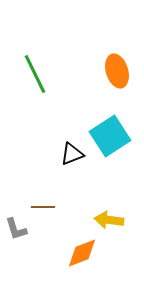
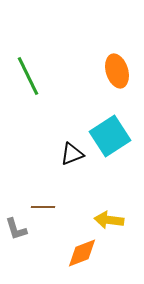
green line: moved 7 px left, 2 px down
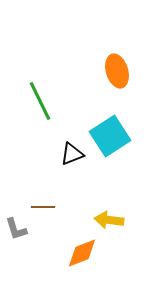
green line: moved 12 px right, 25 px down
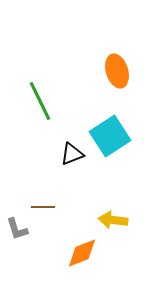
yellow arrow: moved 4 px right
gray L-shape: moved 1 px right
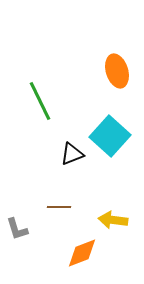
cyan square: rotated 15 degrees counterclockwise
brown line: moved 16 px right
